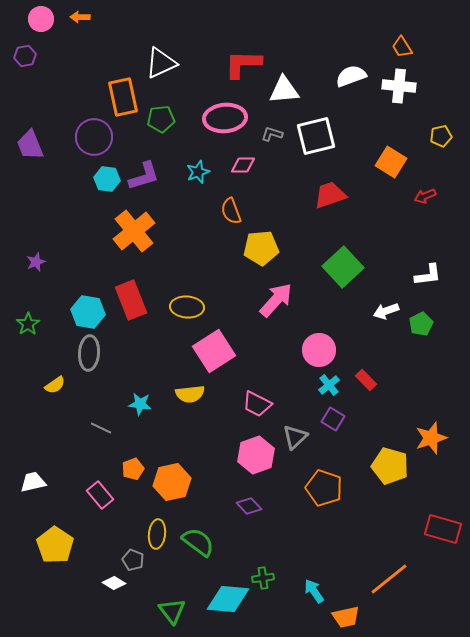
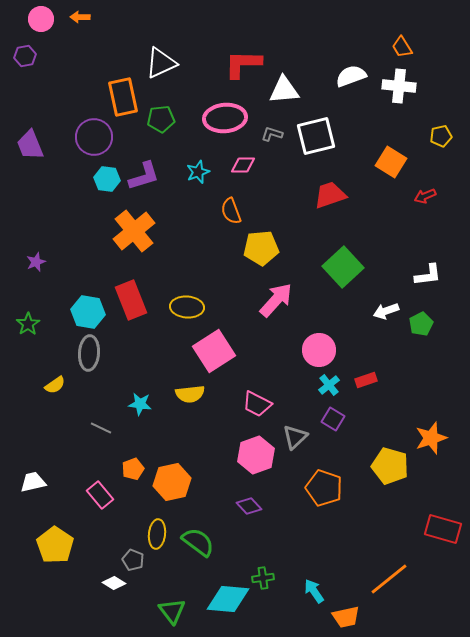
red rectangle at (366, 380): rotated 65 degrees counterclockwise
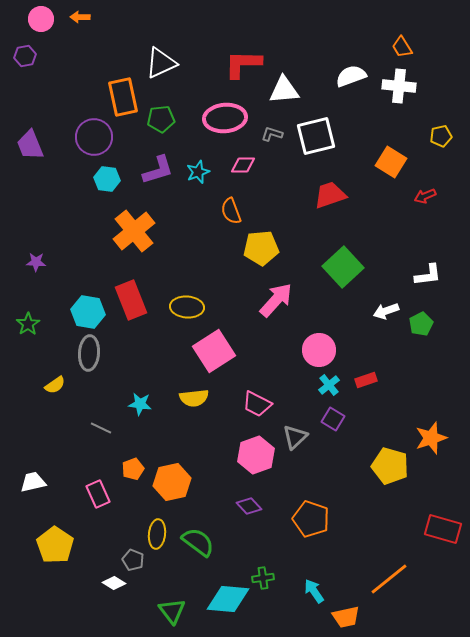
purple L-shape at (144, 176): moved 14 px right, 6 px up
purple star at (36, 262): rotated 24 degrees clockwise
yellow semicircle at (190, 394): moved 4 px right, 4 px down
orange pentagon at (324, 488): moved 13 px left, 31 px down
pink rectangle at (100, 495): moved 2 px left, 1 px up; rotated 16 degrees clockwise
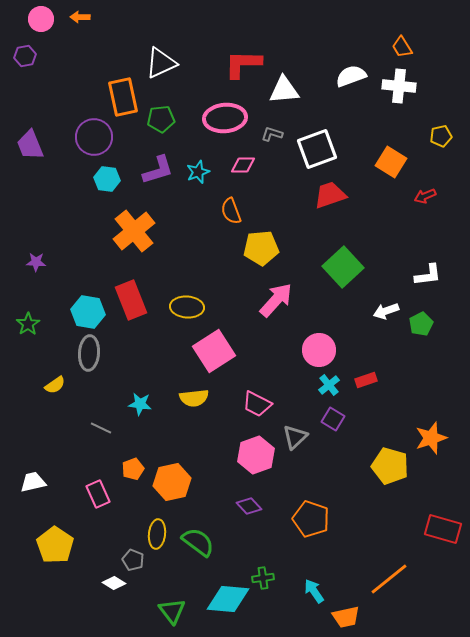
white square at (316, 136): moved 1 px right, 13 px down; rotated 6 degrees counterclockwise
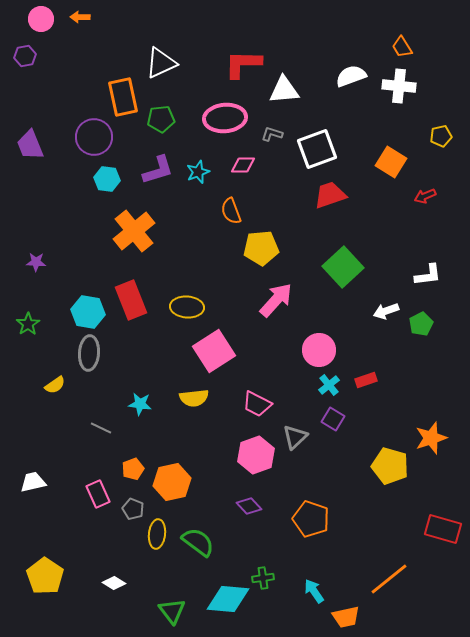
yellow pentagon at (55, 545): moved 10 px left, 31 px down
gray pentagon at (133, 560): moved 51 px up
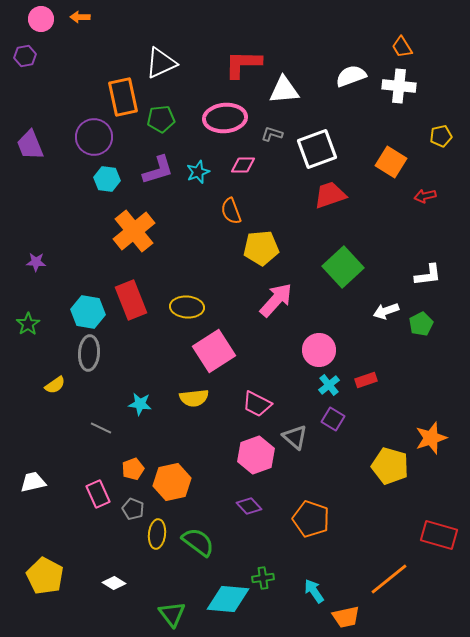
red arrow at (425, 196): rotated 10 degrees clockwise
gray triangle at (295, 437): rotated 36 degrees counterclockwise
red rectangle at (443, 529): moved 4 px left, 6 px down
yellow pentagon at (45, 576): rotated 6 degrees counterclockwise
green triangle at (172, 611): moved 3 px down
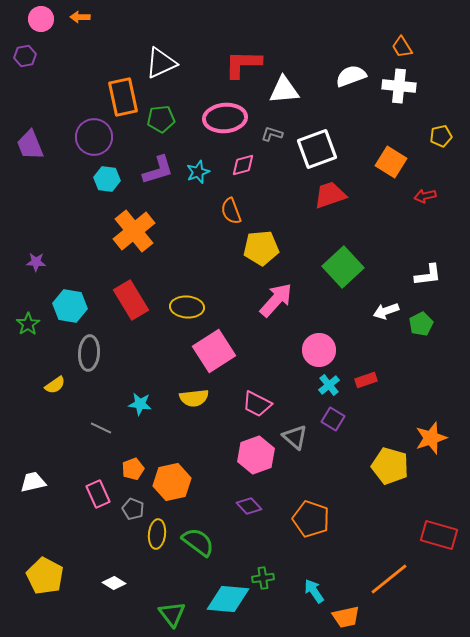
pink diamond at (243, 165): rotated 15 degrees counterclockwise
red rectangle at (131, 300): rotated 9 degrees counterclockwise
cyan hexagon at (88, 312): moved 18 px left, 6 px up
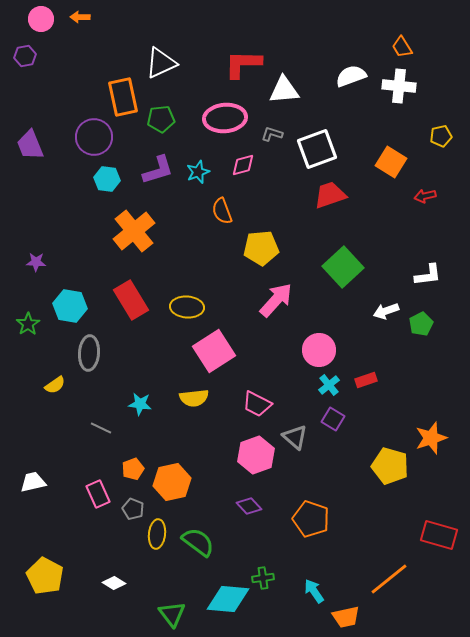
orange semicircle at (231, 211): moved 9 px left
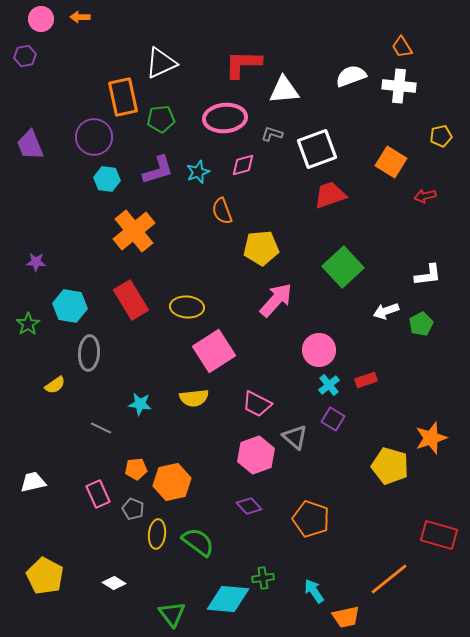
orange pentagon at (133, 469): moved 3 px right; rotated 15 degrees clockwise
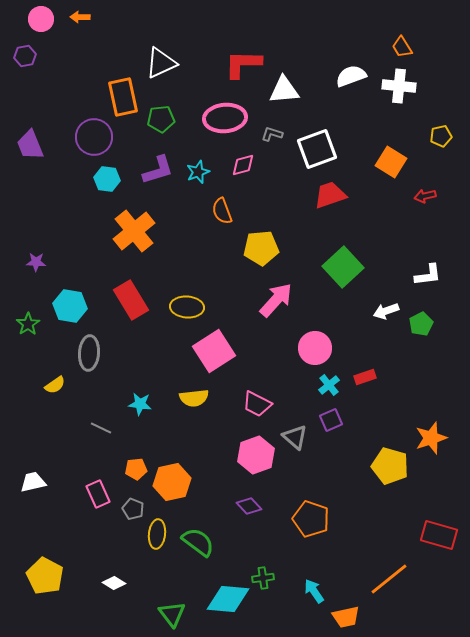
pink circle at (319, 350): moved 4 px left, 2 px up
red rectangle at (366, 380): moved 1 px left, 3 px up
purple square at (333, 419): moved 2 px left, 1 px down; rotated 35 degrees clockwise
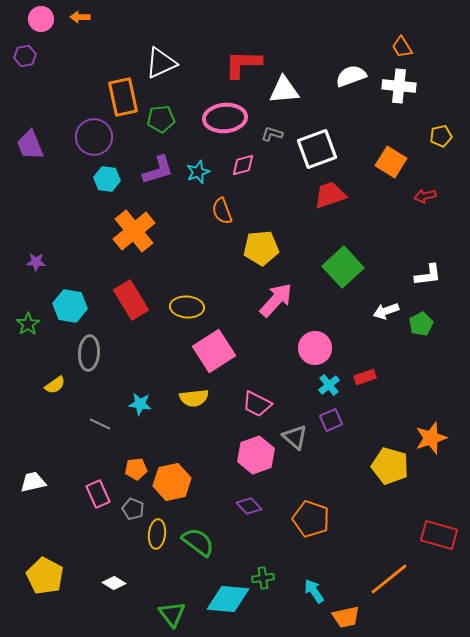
gray line at (101, 428): moved 1 px left, 4 px up
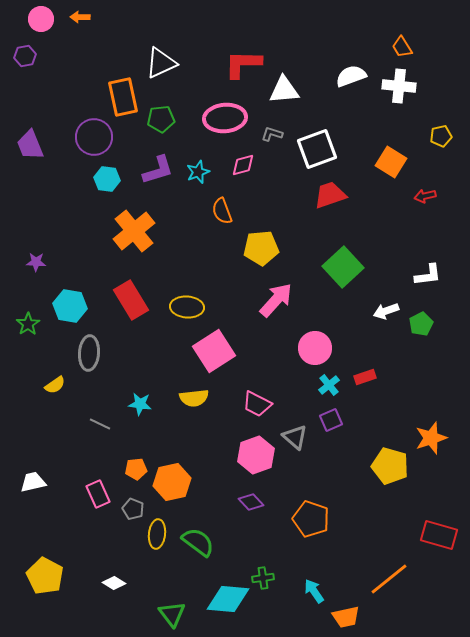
purple diamond at (249, 506): moved 2 px right, 4 px up
